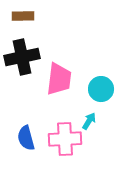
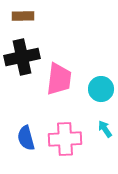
cyan arrow: moved 16 px right, 8 px down; rotated 66 degrees counterclockwise
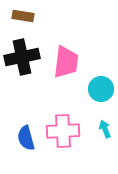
brown rectangle: rotated 10 degrees clockwise
pink trapezoid: moved 7 px right, 17 px up
cyan arrow: rotated 12 degrees clockwise
pink cross: moved 2 px left, 8 px up
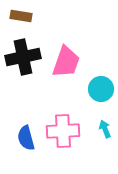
brown rectangle: moved 2 px left
black cross: moved 1 px right
pink trapezoid: rotated 12 degrees clockwise
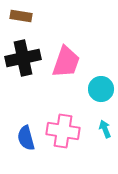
black cross: moved 1 px down
pink cross: rotated 12 degrees clockwise
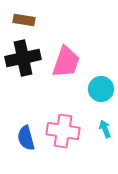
brown rectangle: moved 3 px right, 4 px down
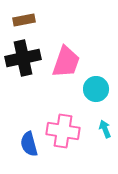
brown rectangle: rotated 20 degrees counterclockwise
cyan circle: moved 5 px left
blue semicircle: moved 3 px right, 6 px down
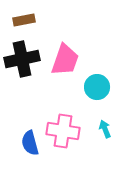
black cross: moved 1 px left, 1 px down
pink trapezoid: moved 1 px left, 2 px up
cyan circle: moved 1 px right, 2 px up
blue semicircle: moved 1 px right, 1 px up
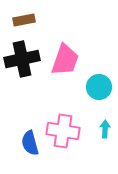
cyan circle: moved 2 px right
cyan arrow: rotated 24 degrees clockwise
